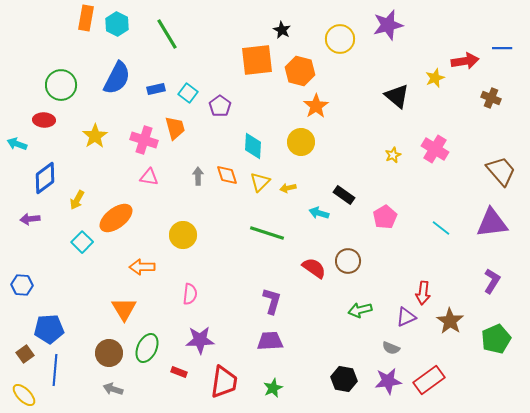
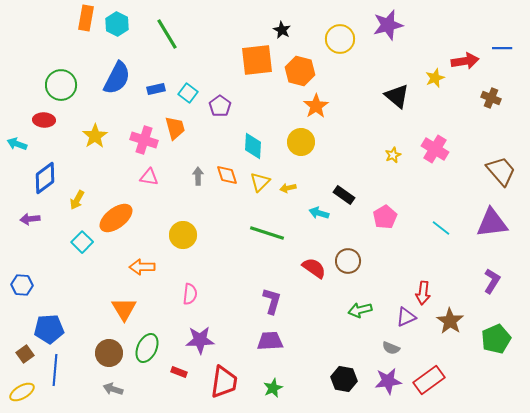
yellow ellipse at (24, 395): moved 2 px left, 3 px up; rotated 75 degrees counterclockwise
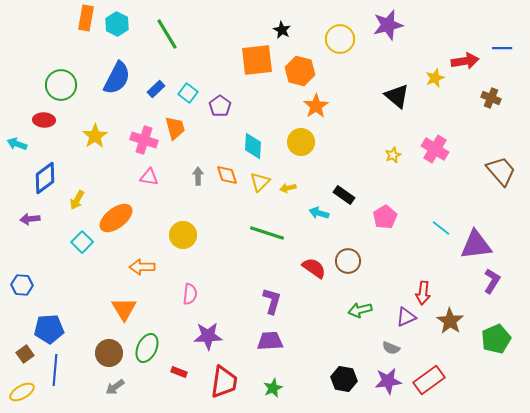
blue rectangle at (156, 89): rotated 30 degrees counterclockwise
purple triangle at (492, 223): moved 16 px left, 22 px down
purple star at (200, 340): moved 8 px right, 4 px up
gray arrow at (113, 389): moved 2 px right, 2 px up; rotated 54 degrees counterclockwise
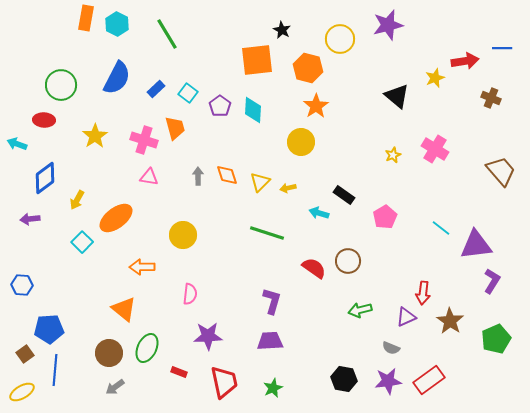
orange hexagon at (300, 71): moved 8 px right, 3 px up
cyan diamond at (253, 146): moved 36 px up
orange triangle at (124, 309): rotated 20 degrees counterclockwise
red trapezoid at (224, 382): rotated 20 degrees counterclockwise
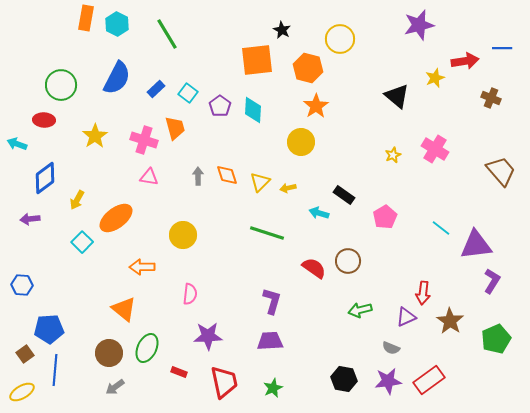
purple star at (388, 25): moved 31 px right
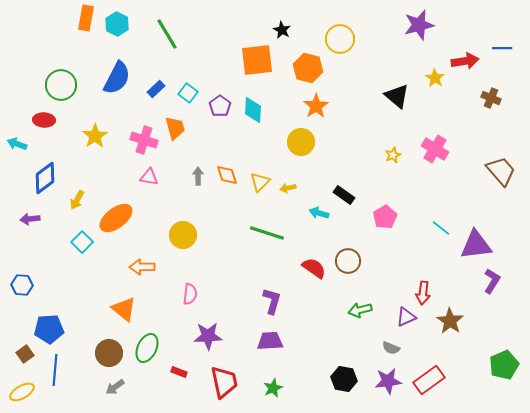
yellow star at (435, 78): rotated 18 degrees counterclockwise
green pentagon at (496, 339): moved 8 px right, 26 px down
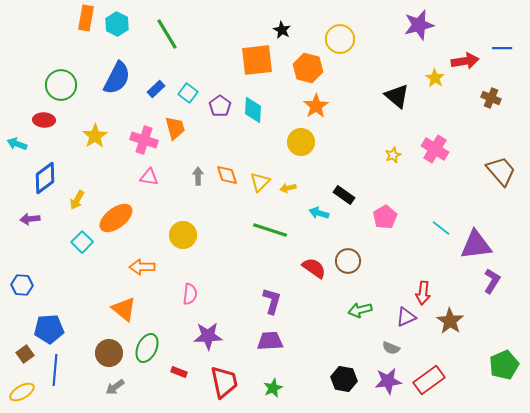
green line at (267, 233): moved 3 px right, 3 px up
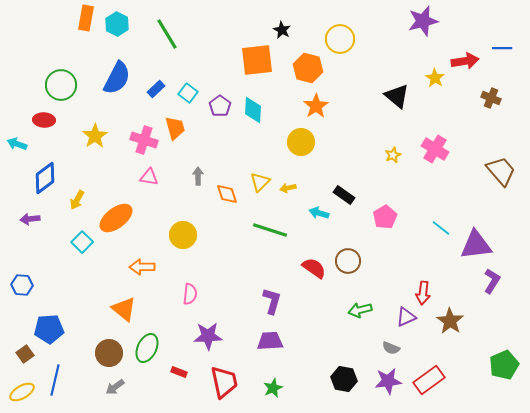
purple star at (419, 25): moved 4 px right, 4 px up
orange diamond at (227, 175): moved 19 px down
blue line at (55, 370): moved 10 px down; rotated 8 degrees clockwise
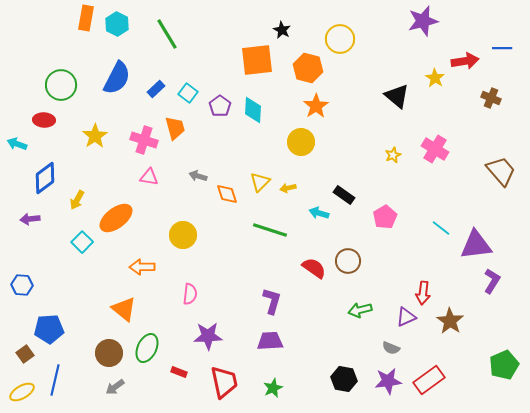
gray arrow at (198, 176): rotated 72 degrees counterclockwise
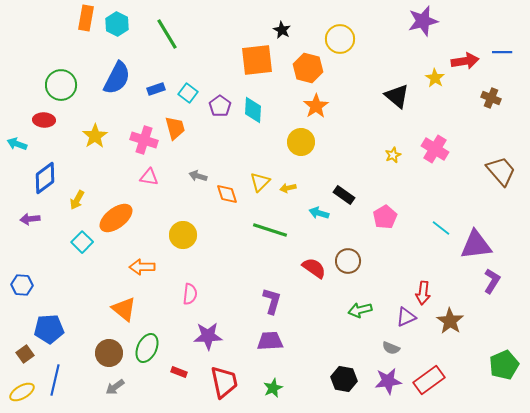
blue line at (502, 48): moved 4 px down
blue rectangle at (156, 89): rotated 24 degrees clockwise
